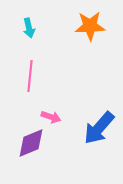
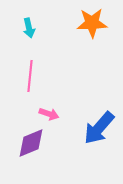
orange star: moved 2 px right, 3 px up
pink arrow: moved 2 px left, 3 px up
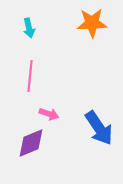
blue arrow: rotated 75 degrees counterclockwise
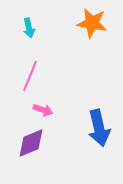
orange star: rotated 12 degrees clockwise
pink line: rotated 16 degrees clockwise
pink arrow: moved 6 px left, 4 px up
blue arrow: rotated 21 degrees clockwise
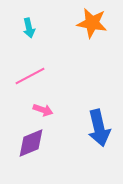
pink line: rotated 40 degrees clockwise
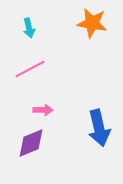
pink line: moved 7 px up
pink arrow: rotated 18 degrees counterclockwise
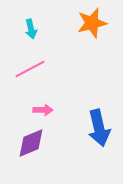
orange star: rotated 24 degrees counterclockwise
cyan arrow: moved 2 px right, 1 px down
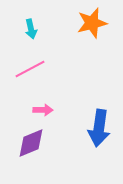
blue arrow: rotated 21 degrees clockwise
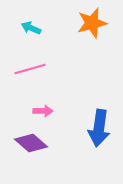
cyan arrow: moved 1 px up; rotated 126 degrees clockwise
pink line: rotated 12 degrees clockwise
pink arrow: moved 1 px down
purple diamond: rotated 64 degrees clockwise
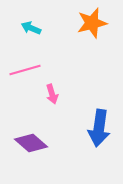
pink line: moved 5 px left, 1 px down
pink arrow: moved 9 px right, 17 px up; rotated 72 degrees clockwise
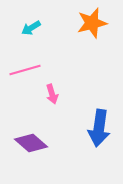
cyan arrow: rotated 54 degrees counterclockwise
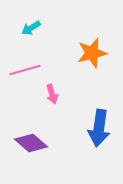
orange star: moved 30 px down
